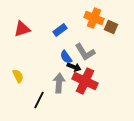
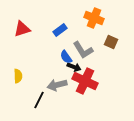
brown square: moved 15 px down
gray L-shape: moved 2 px left, 2 px up
yellow semicircle: rotated 24 degrees clockwise
gray arrow: moved 2 px left, 2 px down; rotated 108 degrees counterclockwise
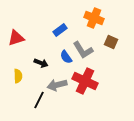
red triangle: moved 6 px left, 9 px down
black arrow: moved 33 px left, 4 px up
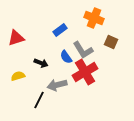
yellow semicircle: rotated 104 degrees counterclockwise
red cross: moved 9 px up; rotated 35 degrees clockwise
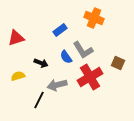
brown square: moved 7 px right, 21 px down
red cross: moved 5 px right, 5 px down
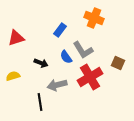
blue rectangle: rotated 16 degrees counterclockwise
yellow semicircle: moved 5 px left
black line: moved 1 px right, 2 px down; rotated 36 degrees counterclockwise
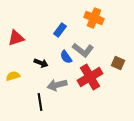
gray L-shape: rotated 20 degrees counterclockwise
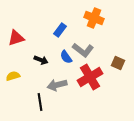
black arrow: moved 3 px up
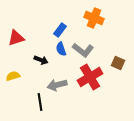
blue semicircle: moved 5 px left, 8 px up; rotated 16 degrees clockwise
